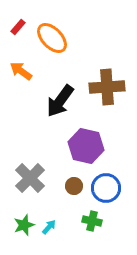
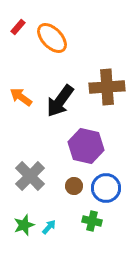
orange arrow: moved 26 px down
gray cross: moved 2 px up
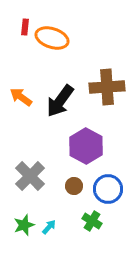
red rectangle: moved 7 px right; rotated 35 degrees counterclockwise
orange ellipse: rotated 28 degrees counterclockwise
purple hexagon: rotated 16 degrees clockwise
blue circle: moved 2 px right, 1 px down
green cross: rotated 18 degrees clockwise
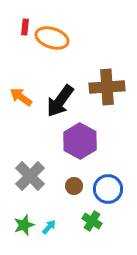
purple hexagon: moved 6 px left, 5 px up
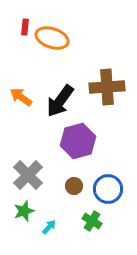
purple hexagon: moved 2 px left; rotated 16 degrees clockwise
gray cross: moved 2 px left, 1 px up
green star: moved 14 px up
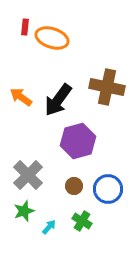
brown cross: rotated 16 degrees clockwise
black arrow: moved 2 px left, 1 px up
green cross: moved 10 px left
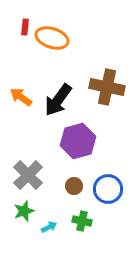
green cross: rotated 18 degrees counterclockwise
cyan arrow: rotated 21 degrees clockwise
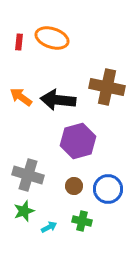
red rectangle: moved 6 px left, 15 px down
black arrow: rotated 60 degrees clockwise
gray cross: rotated 28 degrees counterclockwise
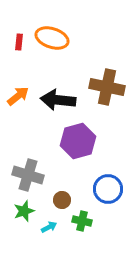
orange arrow: moved 3 px left, 1 px up; rotated 105 degrees clockwise
brown circle: moved 12 px left, 14 px down
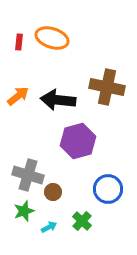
brown circle: moved 9 px left, 8 px up
green cross: rotated 30 degrees clockwise
